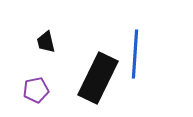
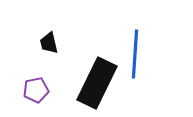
black trapezoid: moved 3 px right, 1 px down
black rectangle: moved 1 px left, 5 px down
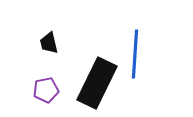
purple pentagon: moved 10 px right
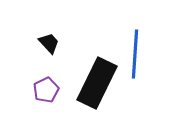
black trapezoid: rotated 150 degrees clockwise
purple pentagon: rotated 15 degrees counterclockwise
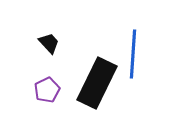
blue line: moved 2 px left
purple pentagon: moved 1 px right
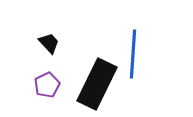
black rectangle: moved 1 px down
purple pentagon: moved 5 px up
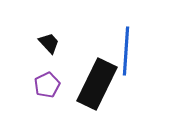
blue line: moved 7 px left, 3 px up
